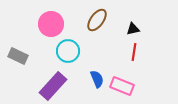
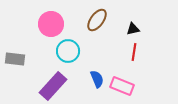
gray rectangle: moved 3 px left, 3 px down; rotated 18 degrees counterclockwise
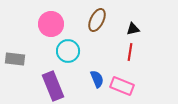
brown ellipse: rotated 10 degrees counterclockwise
red line: moved 4 px left
purple rectangle: rotated 64 degrees counterclockwise
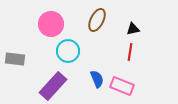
purple rectangle: rotated 64 degrees clockwise
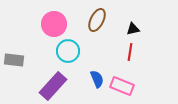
pink circle: moved 3 px right
gray rectangle: moved 1 px left, 1 px down
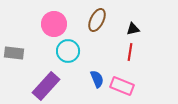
gray rectangle: moved 7 px up
purple rectangle: moved 7 px left
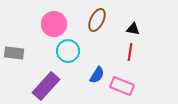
black triangle: rotated 24 degrees clockwise
blue semicircle: moved 4 px up; rotated 54 degrees clockwise
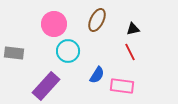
black triangle: rotated 24 degrees counterclockwise
red line: rotated 36 degrees counterclockwise
pink rectangle: rotated 15 degrees counterclockwise
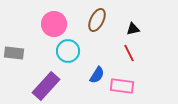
red line: moved 1 px left, 1 px down
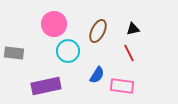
brown ellipse: moved 1 px right, 11 px down
purple rectangle: rotated 36 degrees clockwise
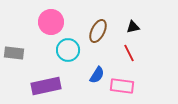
pink circle: moved 3 px left, 2 px up
black triangle: moved 2 px up
cyan circle: moved 1 px up
